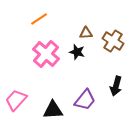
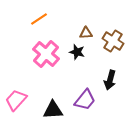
black arrow: moved 6 px left, 6 px up
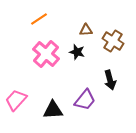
brown triangle: moved 3 px up
black arrow: rotated 30 degrees counterclockwise
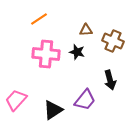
brown cross: rotated 10 degrees counterclockwise
pink cross: rotated 36 degrees counterclockwise
black triangle: rotated 30 degrees counterclockwise
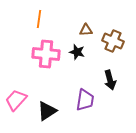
orange line: rotated 48 degrees counterclockwise
purple trapezoid: rotated 30 degrees counterclockwise
black triangle: moved 6 px left, 1 px down
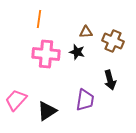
brown triangle: moved 2 px down
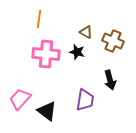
brown triangle: rotated 32 degrees clockwise
pink trapezoid: moved 4 px right, 1 px up
black triangle: rotated 50 degrees counterclockwise
